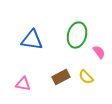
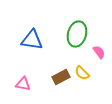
green ellipse: moved 1 px up
yellow semicircle: moved 4 px left, 4 px up
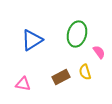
blue triangle: rotated 40 degrees counterclockwise
yellow semicircle: moved 3 px right, 1 px up; rotated 28 degrees clockwise
